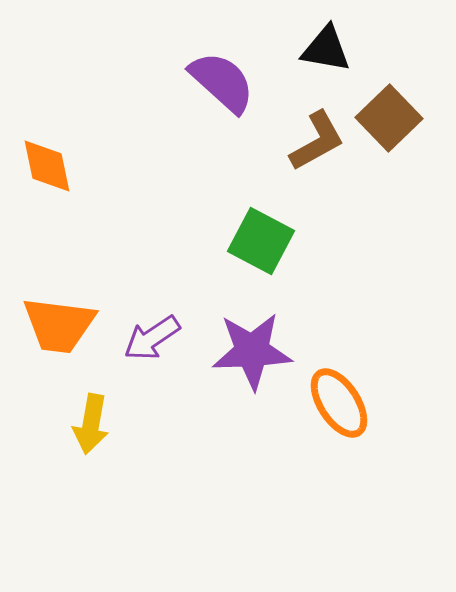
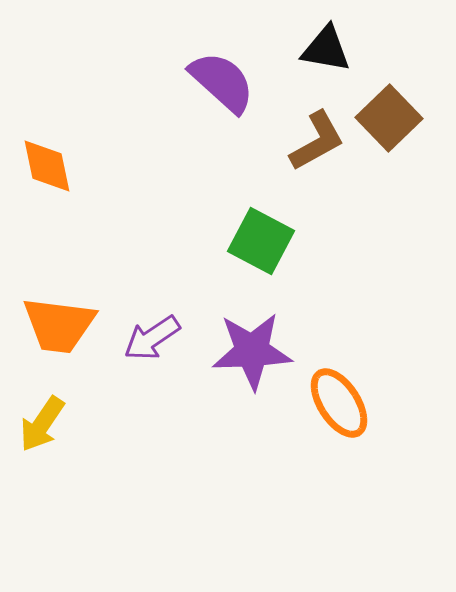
yellow arrow: moved 49 px left; rotated 24 degrees clockwise
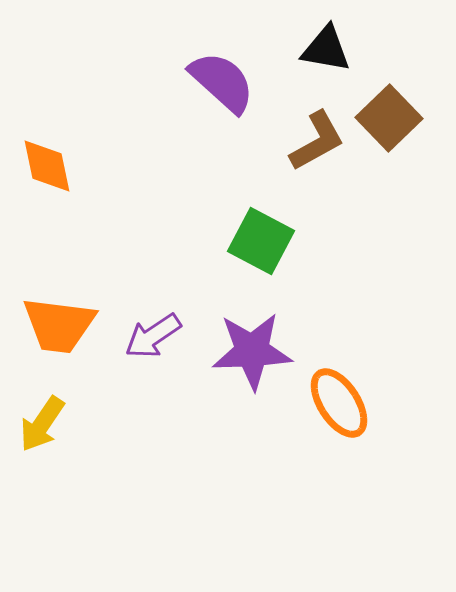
purple arrow: moved 1 px right, 2 px up
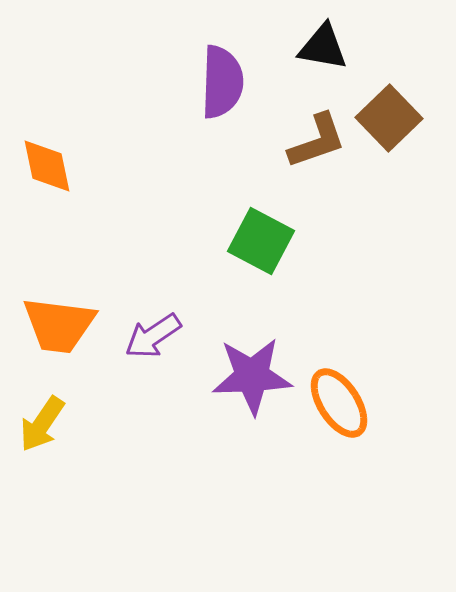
black triangle: moved 3 px left, 2 px up
purple semicircle: rotated 50 degrees clockwise
brown L-shape: rotated 10 degrees clockwise
purple star: moved 25 px down
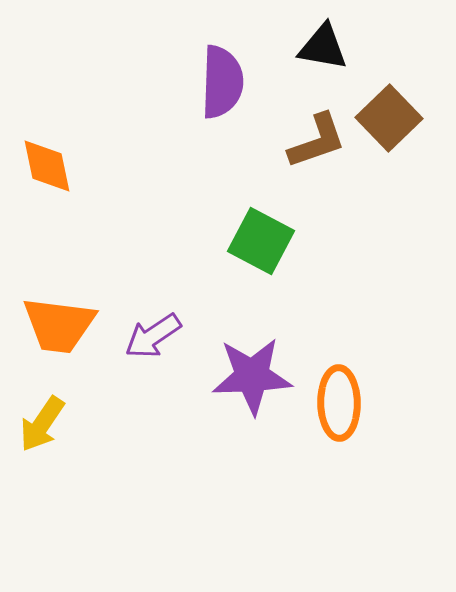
orange ellipse: rotated 32 degrees clockwise
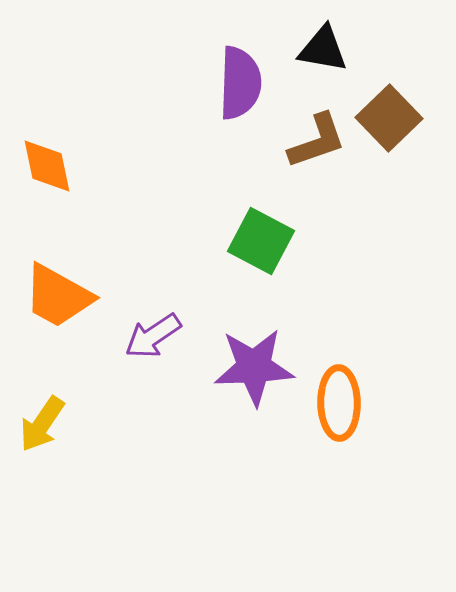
black triangle: moved 2 px down
purple semicircle: moved 18 px right, 1 px down
orange trapezoid: moved 1 px left, 29 px up; rotated 22 degrees clockwise
purple star: moved 2 px right, 9 px up
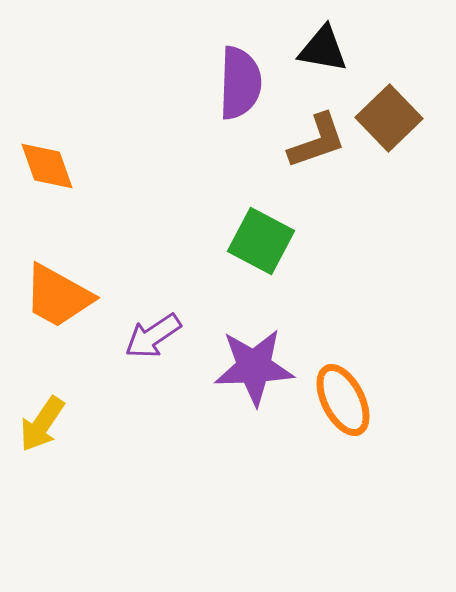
orange diamond: rotated 8 degrees counterclockwise
orange ellipse: moved 4 px right, 3 px up; rotated 26 degrees counterclockwise
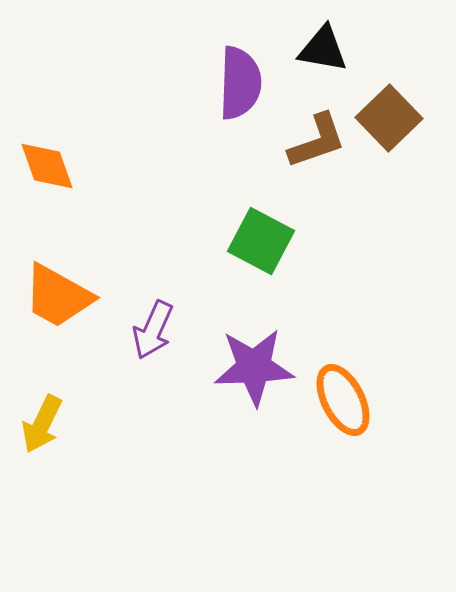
purple arrow: moved 6 px up; rotated 32 degrees counterclockwise
yellow arrow: rotated 8 degrees counterclockwise
